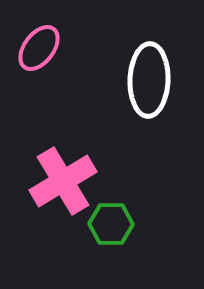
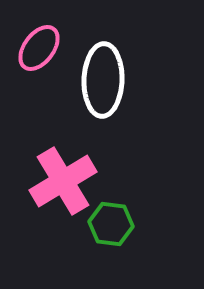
white ellipse: moved 46 px left
green hexagon: rotated 6 degrees clockwise
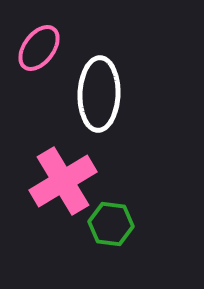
white ellipse: moved 4 px left, 14 px down
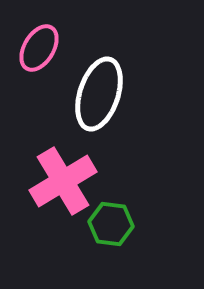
pink ellipse: rotated 6 degrees counterclockwise
white ellipse: rotated 16 degrees clockwise
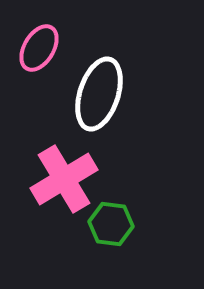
pink cross: moved 1 px right, 2 px up
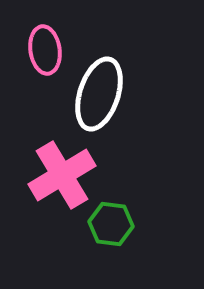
pink ellipse: moved 6 px right, 2 px down; rotated 39 degrees counterclockwise
pink cross: moved 2 px left, 4 px up
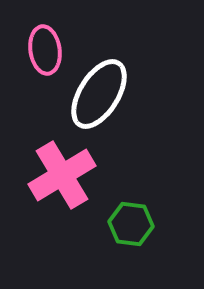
white ellipse: rotated 14 degrees clockwise
green hexagon: moved 20 px right
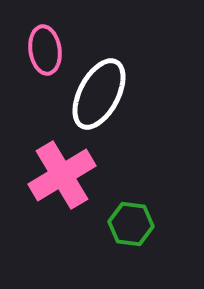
white ellipse: rotated 4 degrees counterclockwise
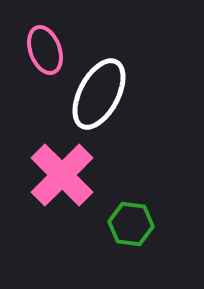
pink ellipse: rotated 12 degrees counterclockwise
pink cross: rotated 14 degrees counterclockwise
